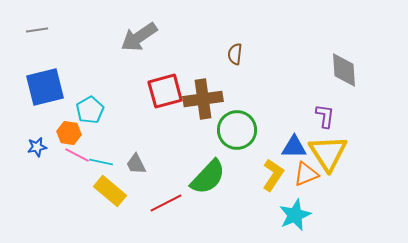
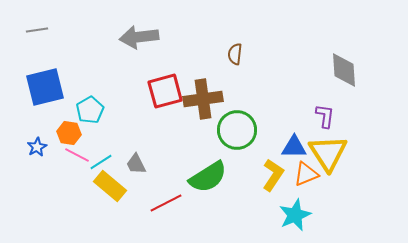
gray arrow: rotated 27 degrees clockwise
blue star: rotated 18 degrees counterclockwise
cyan line: rotated 45 degrees counterclockwise
green semicircle: rotated 15 degrees clockwise
yellow rectangle: moved 5 px up
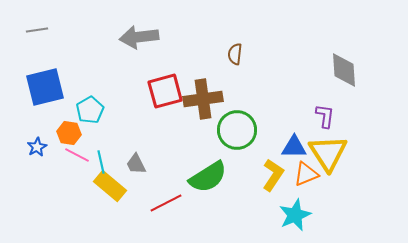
cyan line: rotated 70 degrees counterclockwise
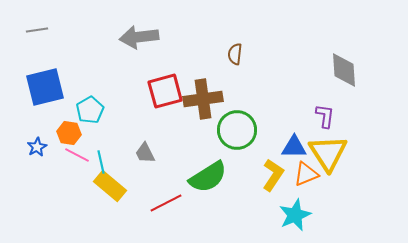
gray trapezoid: moved 9 px right, 11 px up
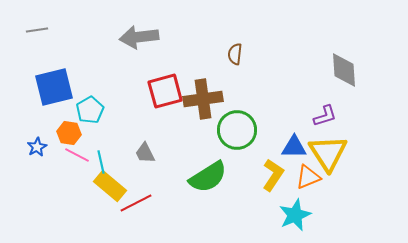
blue square: moved 9 px right
purple L-shape: rotated 65 degrees clockwise
orange triangle: moved 2 px right, 3 px down
red line: moved 30 px left
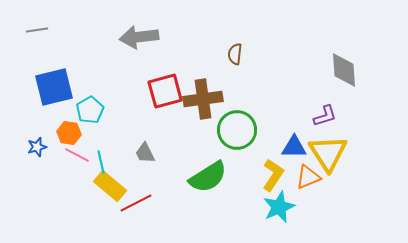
blue star: rotated 12 degrees clockwise
cyan star: moved 16 px left, 8 px up
